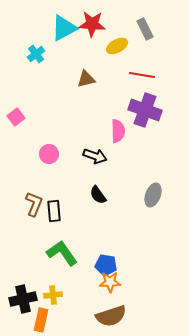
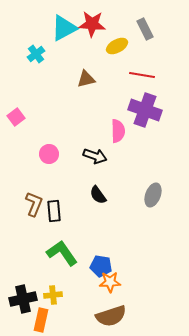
blue pentagon: moved 5 px left, 1 px down
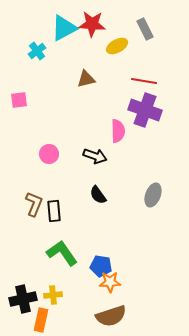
cyan cross: moved 1 px right, 3 px up
red line: moved 2 px right, 6 px down
pink square: moved 3 px right, 17 px up; rotated 30 degrees clockwise
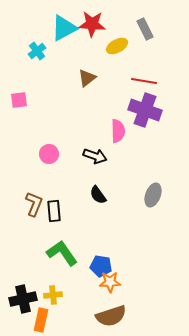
brown triangle: moved 1 px right, 1 px up; rotated 24 degrees counterclockwise
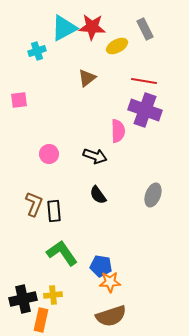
red star: moved 3 px down
cyan cross: rotated 18 degrees clockwise
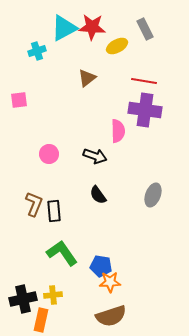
purple cross: rotated 12 degrees counterclockwise
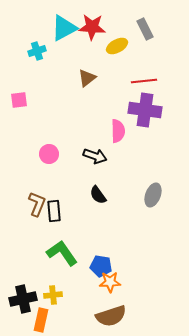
red line: rotated 15 degrees counterclockwise
brown L-shape: moved 3 px right
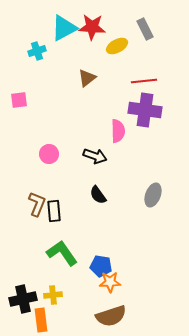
orange rectangle: rotated 20 degrees counterclockwise
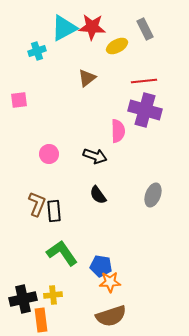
purple cross: rotated 8 degrees clockwise
